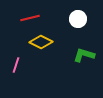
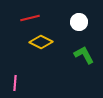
white circle: moved 1 px right, 3 px down
green L-shape: rotated 45 degrees clockwise
pink line: moved 1 px left, 18 px down; rotated 14 degrees counterclockwise
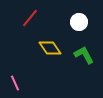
red line: rotated 36 degrees counterclockwise
yellow diamond: moved 9 px right, 6 px down; rotated 30 degrees clockwise
pink line: rotated 28 degrees counterclockwise
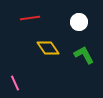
red line: rotated 42 degrees clockwise
yellow diamond: moved 2 px left
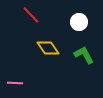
red line: moved 1 px right, 3 px up; rotated 54 degrees clockwise
pink line: rotated 63 degrees counterclockwise
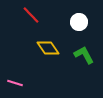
pink line: rotated 14 degrees clockwise
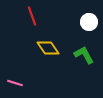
red line: moved 1 px right, 1 px down; rotated 24 degrees clockwise
white circle: moved 10 px right
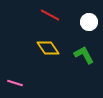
red line: moved 18 px right, 1 px up; rotated 42 degrees counterclockwise
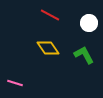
white circle: moved 1 px down
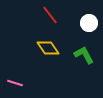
red line: rotated 24 degrees clockwise
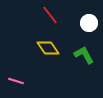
pink line: moved 1 px right, 2 px up
